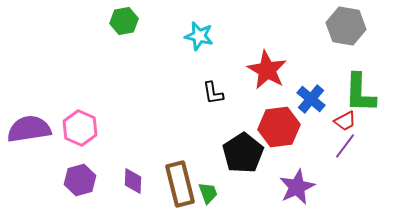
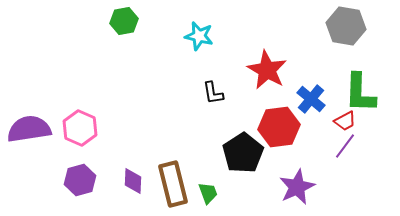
brown rectangle: moved 7 px left
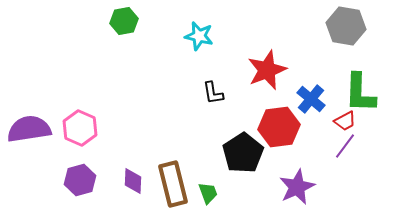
red star: rotated 21 degrees clockwise
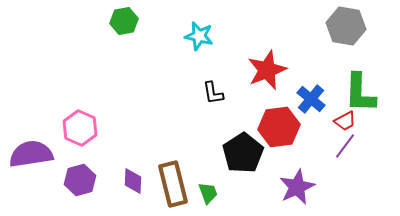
purple semicircle: moved 2 px right, 25 px down
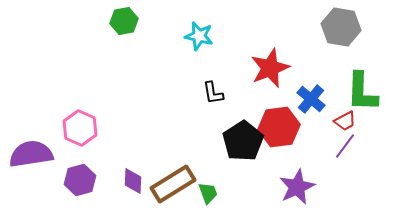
gray hexagon: moved 5 px left, 1 px down
red star: moved 3 px right, 2 px up
green L-shape: moved 2 px right, 1 px up
black pentagon: moved 12 px up
brown rectangle: rotated 72 degrees clockwise
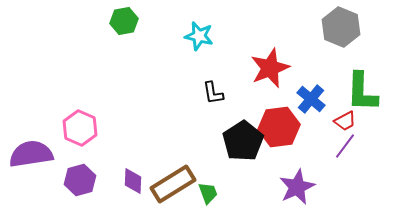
gray hexagon: rotated 12 degrees clockwise
